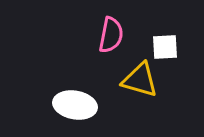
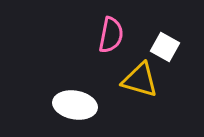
white square: rotated 32 degrees clockwise
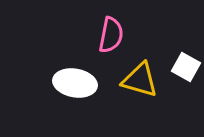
white square: moved 21 px right, 20 px down
white ellipse: moved 22 px up
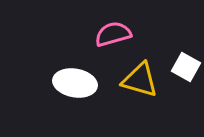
pink semicircle: moved 2 px right, 1 px up; rotated 117 degrees counterclockwise
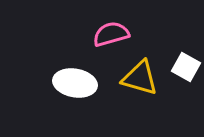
pink semicircle: moved 2 px left
yellow triangle: moved 2 px up
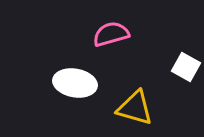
yellow triangle: moved 5 px left, 30 px down
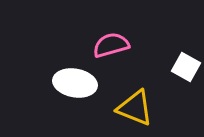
pink semicircle: moved 11 px down
yellow triangle: rotated 6 degrees clockwise
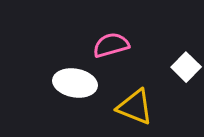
white square: rotated 16 degrees clockwise
yellow triangle: moved 1 px up
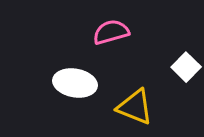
pink semicircle: moved 13 px up
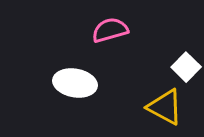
pink semicircle: moved 1 px left, 2 px up
yellow triangle: moved 30 px right; rotated 6 degrees clockwise
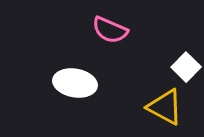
pink semicircle: rotated 141 degrees counterclockwise
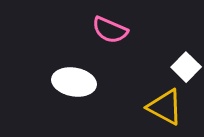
white ellipse: moved 1 px left, 1 px up
